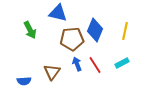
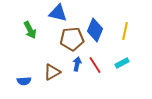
blue arrow: rotated 32 degrees clockwise
brown triangle: rotated 24 degrees clockwise
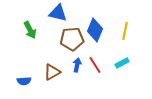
blue arrow: moved 1 px down
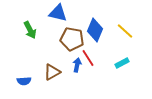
yellow line: rotated 60 degrees counterclockwise
brown pentagon: rotated 15 degrees clockwise
red line: moved 7 px left, 7 px up
